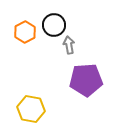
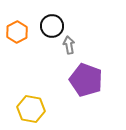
black circle: moved 2 px left, 1 px down
orange hexagon: moved 8 px left
purple pentagon: rotated 24 degrees clockwise
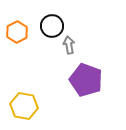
yellow hexagon: moved 7 px left, 3 px up
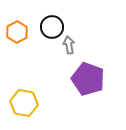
black circle: moved 1 px down
purple pentagon: moved 2 px right, 1 px up
yellow hexagon: moved 3 px up
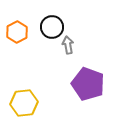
gray arrow: moved 1 px left
purple pentagon: moved 5 px down
yellow hexagon: rotated 16 degrees counterclockwise
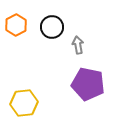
orange hexagon: moved 1 px left, 7 px up
gray arrow: moved 10 px right
purple pentagon: rotated 8 degrees counterclockwise
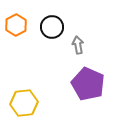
purple pentagon: rotated 12 degrees clockwise
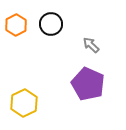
black circle: moved 1 px left, 3 px up
gray arrow: moved 13 px right; rotated 36 degrees counterclockwise
yellow hexagon: rotated 20 degrees counterclockwise
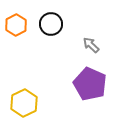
purple pentagon: moved 2 px right
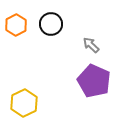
purple pentagon: moved 4 px right, 3 px up
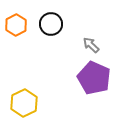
purple pentagon: moved 3 px up
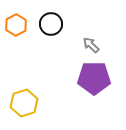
purple pentagon: rotated 24 degrees counterclockwise
yellow hexagon: rotated 8 degrees clockwise
